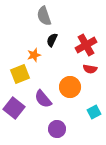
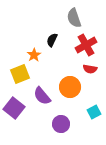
gray semicircle: moved 30 px right, 2 px down
orange star: rotated 16 degrees counterclockwise
purple semicircle: moved 1 px left, 3 px up
purple circle: moved 4 px right, 5 px up
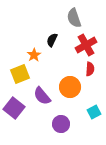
red semicircle: rotated 96 degrees counterclockwise
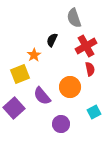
red cross: moved 1 px down
red semicircle: rotated 16 degrees counterclockwise
purple square: rotated 10 degrees clockwise
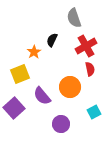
orange star: moved 3 px up
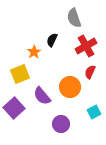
red semicircle: moved 3 px down; rotated 144 degrees counterclockwise
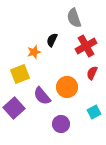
orange star: rotated 16 degrees clockwise
red semicircle: moved 2 px right, 1 px down
orange circle: moved 3 px left
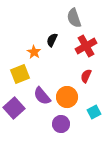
orange star: rotated 24 degrees counterclockwise
red semicircle: moved 6 px left, 3 px down
orange circle: moved 10 px down
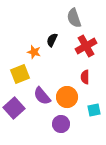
orange star: rotated 16 degrees counterclockwise
red semicircle: moved 1 px left, 1 px down; rotated 24 degrees counterclockwise
cyan square: moved 2 px up; rotated 16 degrees clockwise
